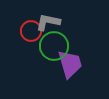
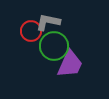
purple trapezoid: rotated 40 degrees clockwise
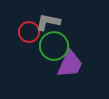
red circle: moved 2 px left, 1 px down
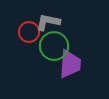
purple trapezoid: rotated 20 degrees counterclockwise
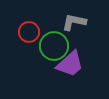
gray L-shape: moved 26 px right
purple trapezoid: rotated 44 degrees clockwise
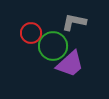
red circle: moved 2 px right, 1 px down
green circle: moved 1 px left
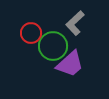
gray L-shape: moved 1 px right, 1 px down; rotated 55 degrees counterclockwise
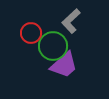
gray L-shape: moved 4 px left, 2 px up
purple trapezoid: moved 6 px left, 1 px down
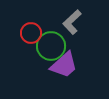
gray L-shape: moved 1 px right, 1 px down
green circle: moved 2 px left
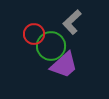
red circle: moved 3 px right, 1 px down
